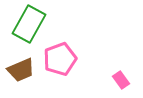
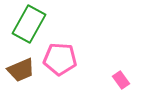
pink pentagon: rotated 24 degrees clockwise
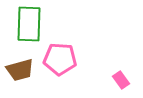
green rectangle: rotated 27 degrees counterclockwise
brown trapezoid: moved 1 px left; rotated 8 degrees clockwise
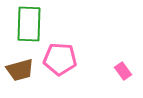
pink rectangle: moved 2 px right, 9 px up
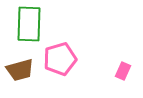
pink pentagon: rotated 20 degrees counterclockwise
pink rectangle: rotated 60 degrees clockwise
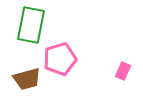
green rectangle: moved 2 px right, 1 px down; rotated 9 degrees clockwise
brown trapezoid: moved 7 px right, 9 px down
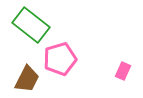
green rectangle: rotated 63 degrees counterclockwise
brown trapezoid: rotated 48 degrees counterclockwise
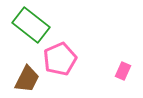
pink pentagon: rotated 8 degrees counterclockwise
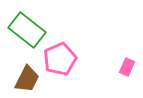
green rectangle: moved 4 px left, 5 px down
pink rectangle: moved 4 px right, 4 px up
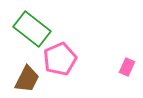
green rectangle: moved 5 px right, 1 px up
